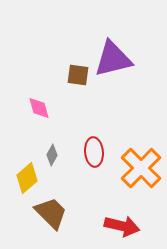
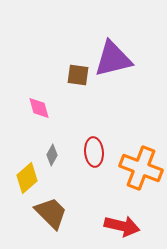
orange cross: rotated 24 degrees counterclockwise
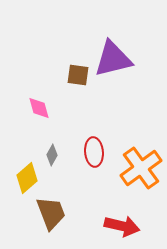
orange cross: rotated 33 degrees clockwise
brown trapezoid: rotated 24 degrees clockwise
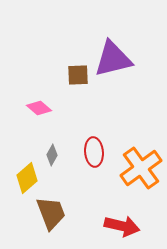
brown square: rotated 10 degrees counterclockwise
pink diamond: rotated 35 degrees counterclockwise
